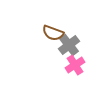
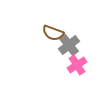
pink cross: moved 2 px right
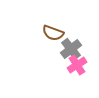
gray cross: moved 2 px right, 4 px down
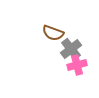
pink cross: rotated 18 degrees clockwise
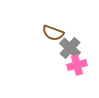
gray cross: moved 1 px left, 1 px up; rotated 10 degrees counterclockwise
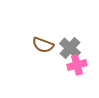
brown semicircle: moved 10 px left, 12 px down
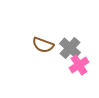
pink cross: moved 2 px right; rotated 18 degrees counterclockwise
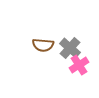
brown semicircle: rotated 15 degrees counterclockwise
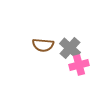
pink cross: rotated 18 degrees clockwise
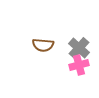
gray cross: moved 9 px right
